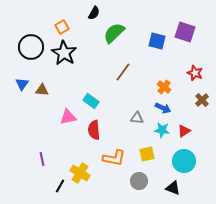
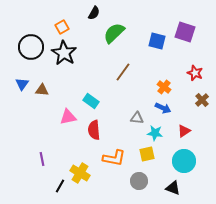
cyan star: moved 7 px left, 3 px down
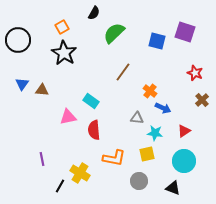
black circle: moved 13 px left, 7 px up
orange cross: moved 14 px left, 4 px down
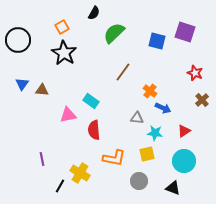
pink triangle: moved 2 px up
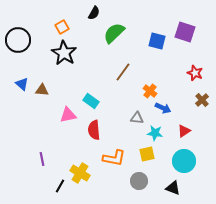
blue triangle: rotated 24 degrees counterclockwise
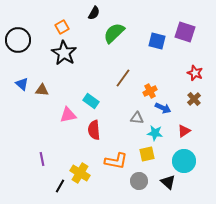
brown line: moved 6 px down
orange cross: rotated 24 degrees clockwise
brown cross: moved 8 px left, 1 px up
orange L-shape: moved 2 px right, 3 px down
black triangle: moved 5 px left, 6 px up; rotated 21 degrees clockwise
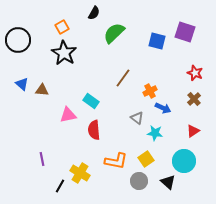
gray triangle: rotated 32 degrees clockwise
red triangle: moved 9 px right
yellow square: moved 1 px left, 5 px down; rotated 21 degrees counterclockwise
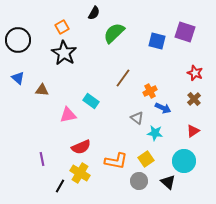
blue triangle: moved 4 px left, 6 px up
red semicircle: moved 13 px left, 17 px down; rotated 108 degrees counterclockwise
